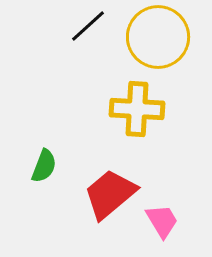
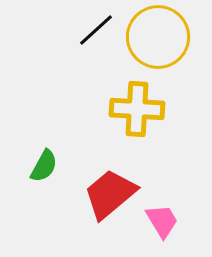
black line: moved 8 px right, 4 px down
green semicircle: rotated 8 degrees clockwise
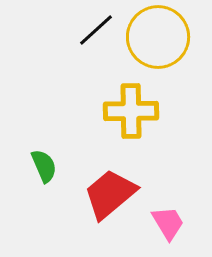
yellow cross: moved 6 px left, 2 px down; rotated 4 degrees counterclockwise
green semicircle: rotated 52 degrees counterclockwise
pink trapezoid: moved 6 px right, 2 px down
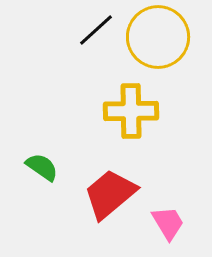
green semicircle: moved 2 px left, 1 px down; rotated 32 degrees counterclockwise
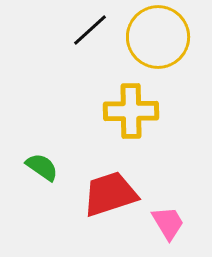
black line: moved 6 px left
red trapezoid: rotated 22 degrees clockwise
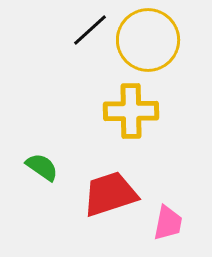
yellow circle: moved 10 px left, 3 px down
pink trapezoid: rotated 42 degrees clockwise
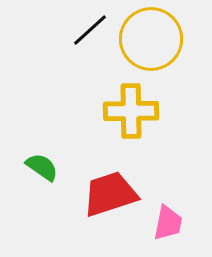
yellow circle: moved 3 px right, 1 px up
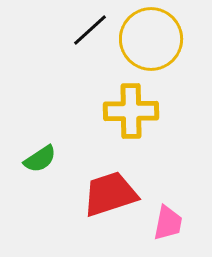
green semicircle: moved 2 px left, 8 px up; rotated 112 degrees clockwise
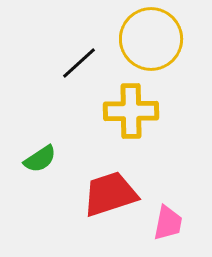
black line: moved 11 px left, 33 px down
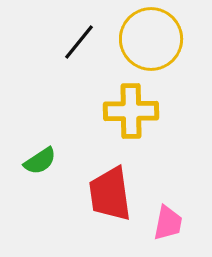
black line: moved 21 px up; rotated 9 degrees counterclockwise
green semicircle: moved 2 px down
red trapezoid: rotated 80 degrees counterclockwise
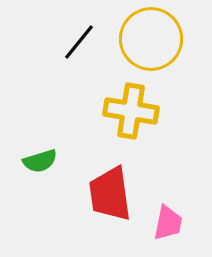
yellow cross: rotated 10 degrees clockwise
green semicircle: rotated 16 degrees clockwise
